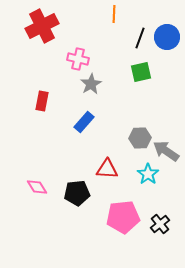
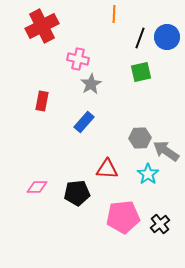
pink diamond: rotated 60 degrees counterclockwise
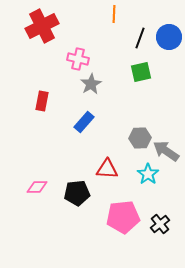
blue circle: moved 2 px right
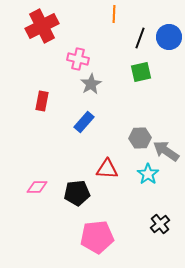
pink pentagon: moved 26 px left, 20 px down
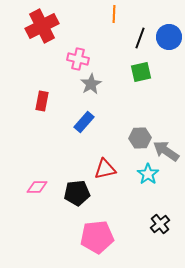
red triangle: moved 2 px left; rotated 15 degrees counterclockwise
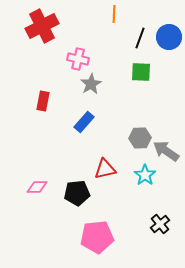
green square: rotated 15 degrees clockwise
red rectangle: moved 1 px right
cyan star: moved 3 px left, 1 px down
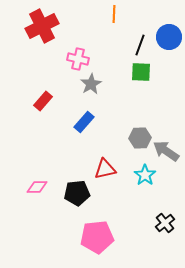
black line: moved 7 px down
red rectangle: rotated 30 degrees clockwise
black cross: moved 5 px right, 1 px up
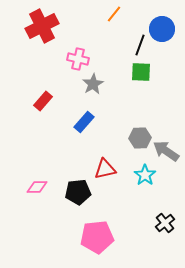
orange line: rotated 36 degrees clockwise
blue circle: moved 7 px left, 8 px up
gray star: moved 2 px right
black pentagon: moved 1 px right, 1 px up
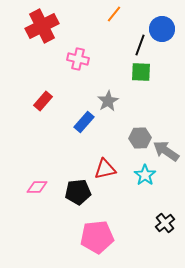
gray star: moved 15 px right, 17 px down
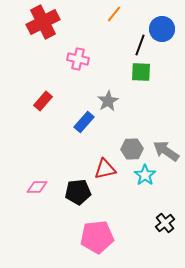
red cross: moved 1 px right, 4 px up
gray hexagon: moved 8 px left, 11 px down
